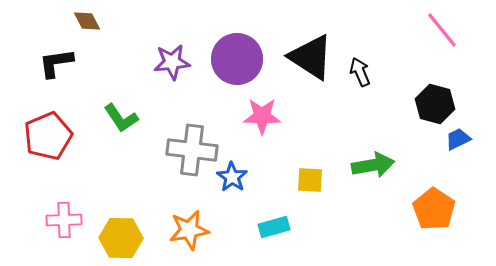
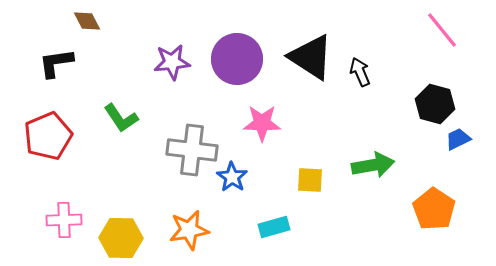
pink star: moved 7 px down
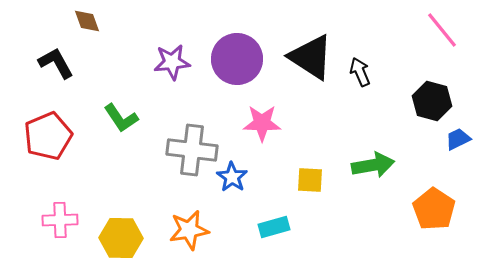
brown diamond: rotated 8 degrees clockwise
black L-shape: rotated 69 degrees clockwise
black hexagon: moved 3 px left, 3 px up
pink cross: moved 4 px left
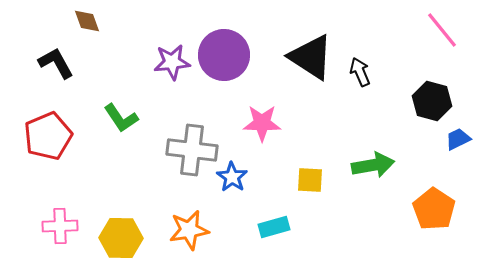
purple circle: moved 13 px left, 4 px up
pink cross: moved 6 px down
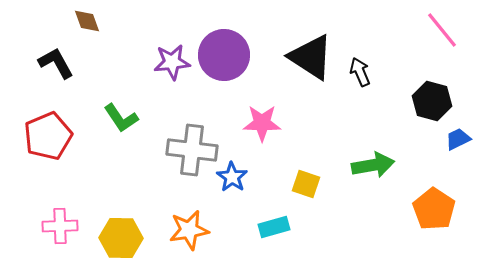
yellow square: moved 4 px left, 4 px down; rotated 16 degrees clockwise
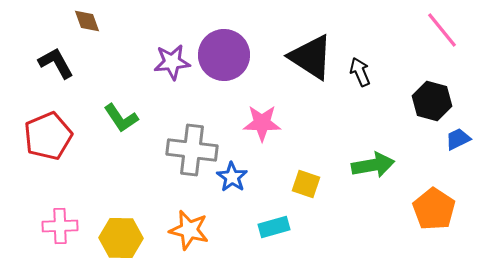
orange star: rotated 24 degrees clockwise
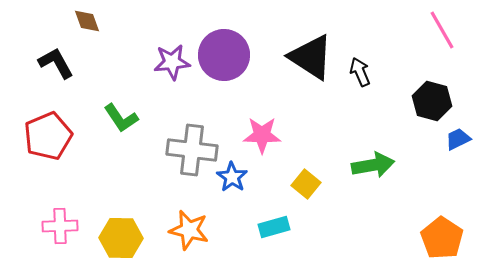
pink line: rotated 9 degrees clockwise
pink star: moved 12 px down
yellow square: rotated 20 degrees clockwise
orange pentagon: moved 8 px right, 29 px down
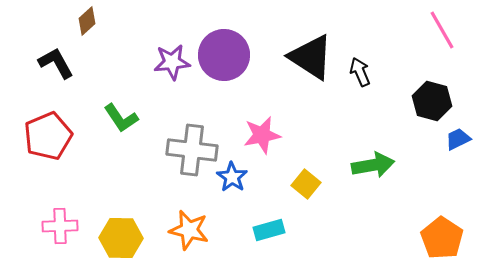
brown diamond: rotated 68 degrees clockwise
pink star: rotated 12 degrees counterclockwise
cyan rectangle: moved 5 px left, 3 px down
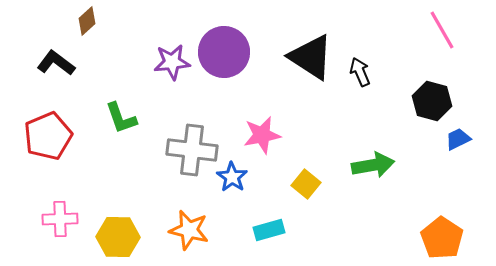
purple circle: moved 3 px up
black L-shape: rotated 24 degrees counterclockwise
green L-shape: rotated 15 degrees clockwise
pink cross: moved 7 px up
yellow hexagon: moved 3 px left, 1 px up
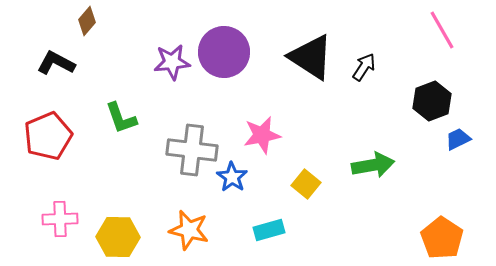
brown diamond: rotated 8 degrees counterclockwise
black L-shape: rotated 9 degrees counterclockwise
black arrow: moved 4 px right, 5 px up; rotated 56 degrees clockwise
black hexagon: rotated 24 degrees clockwise
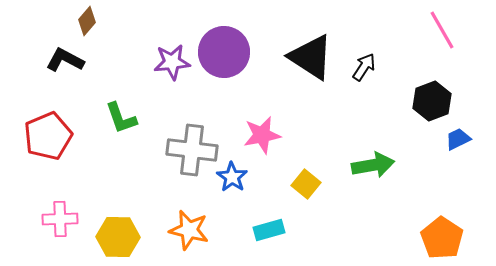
black L-shape: moved 9 px right, 3 px up
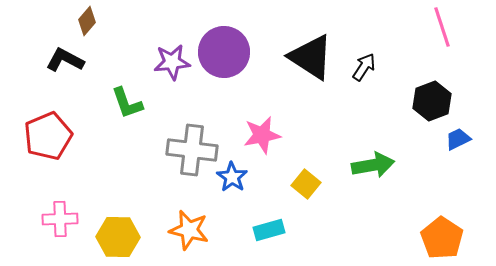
pink line: moved 3 px up; rotated 12 degrees clockwise
green L-shape: moved 6 px right, 15 px up
